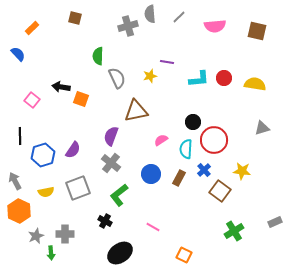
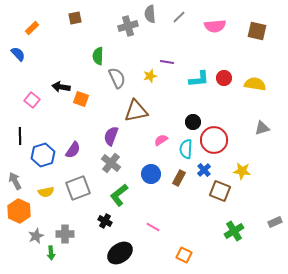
brown square at (75, 18): rotated 24 degrees counterclockwise
brown square at (220, 191): rotated 15 degrees counterclockwise
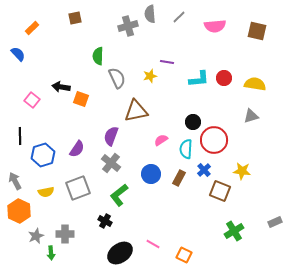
gray triangle at (262, 128): moved 11 px left, 12 px up
purple semicircle at (73, 150): moved 4 px right, 1 px up
pink line at (153, 227): moved 17 px down
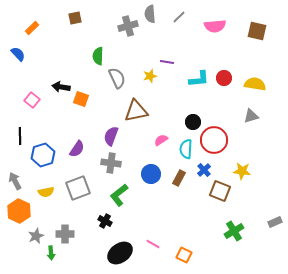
gray cross at (111, 163): rotated 30 degrees counterclockwise
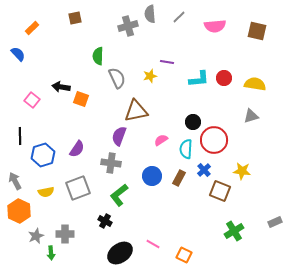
purple semicircle at (111, 136): moved 8 px right
blue circle at (151, 174): moved 1 px right, 2 px down
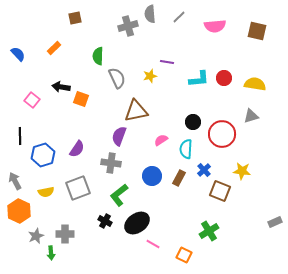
orange rectangle at (32, 28): moved 22 px right, 20 px down
red circle at (214, 140): moved 8 px right, 6 px up
green cross at (234, 231): moved 25 px left
black ellipse at (120, 253): moved 17 px right, 30 px up
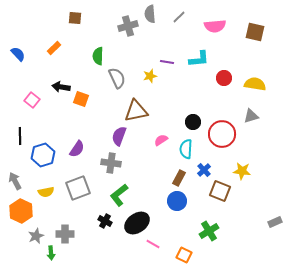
brown square at (75, 18): rotated 16 degrees clockwise
brown square at (257, 31): moved 2 px left, 1 px down
cyan L-shape at (199, 79): moved 20 px up
blue circle at (152, 176): moved 25 px right, 25 px down
orange hexagon at (19, 211): moved 2 px right
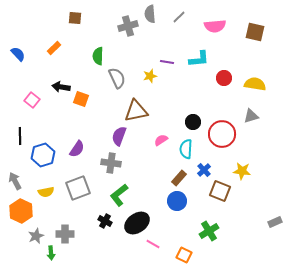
brown rectangle at (179, 178): rotated 14 degrees clockwise
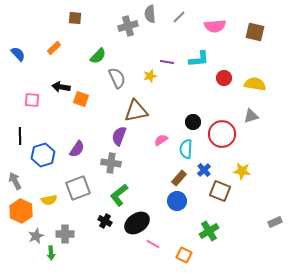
green semicircle at (98, 56): rotated 138 degrees counterclockwise
pink square at (32, 100): rotated 35 degrees counterclockwise
yellow semicircle at (46, 192): moved 3 px right, 8 px down
